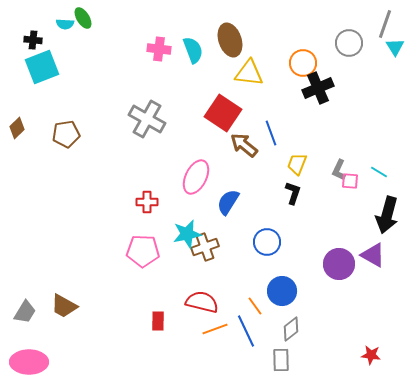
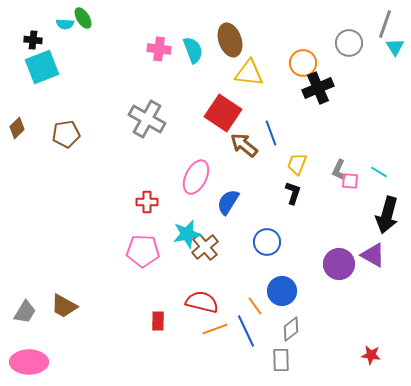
brown cross at (205, 247): rotated 20 degrees counterclockwise
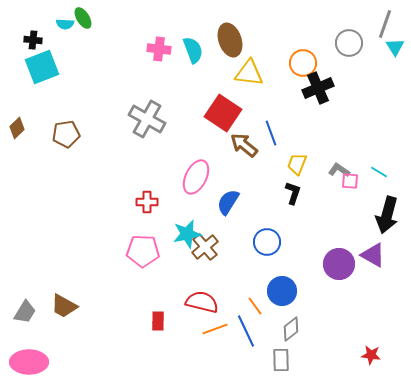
gray L-shape at (339, 170): rotated 100 degrees clockwise
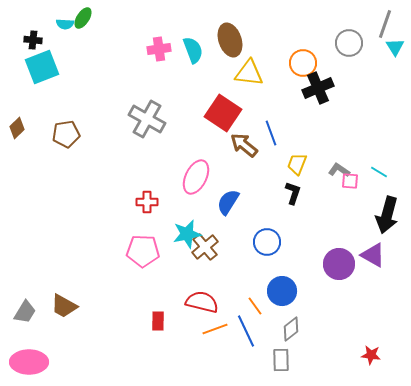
green ellipse at (83, 18): rotated 65 degrees clockwise
pink cross at (159, 49): rotated 15 degrees counterclockwise
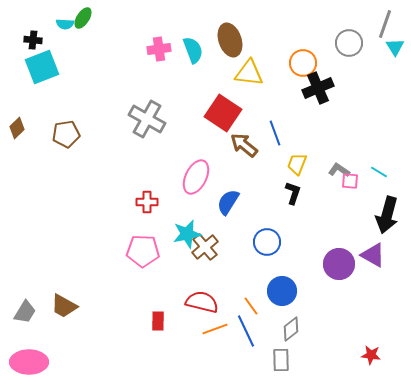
blue line at (271, 133): moved 4 px right
orange line at (255, 306): moved 4 px left
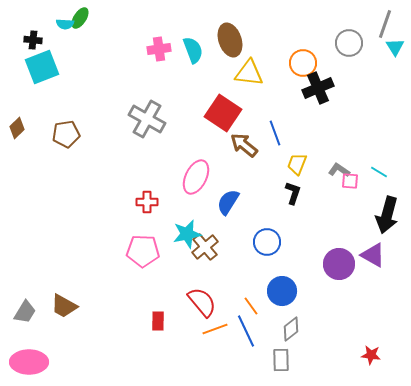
green ellipse at (83, 18): moved 3 px left
red semicircle at (202, 302): rotated 36 degrees clockwise
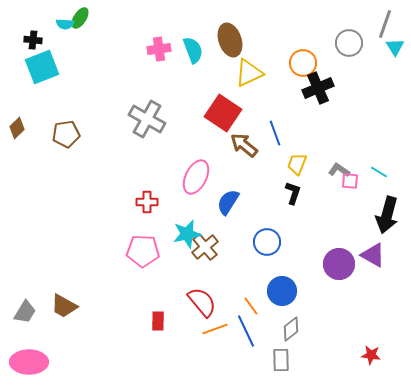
yellow triangle at (249, 73): rotated 32 degrees counterclockwise
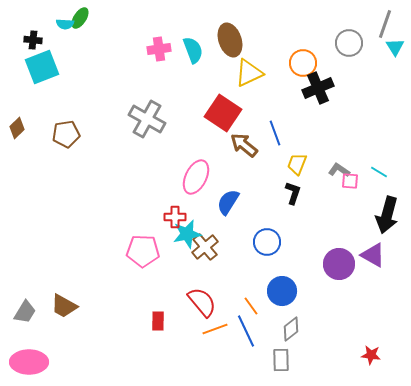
red cross at (147, 202): moved 28 px right, 15 px down
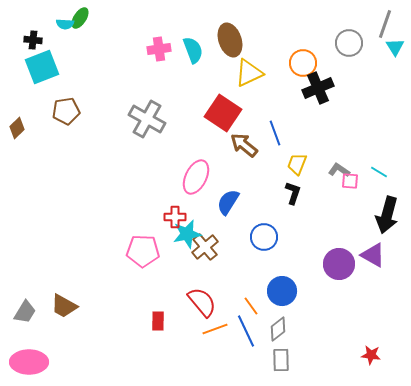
brown pentagon at (66, 134): moved 23 px up
blue circle at (267, 242): moved 3 px left, 5 px up
gray diamond at (291, 329): moved 13 px left
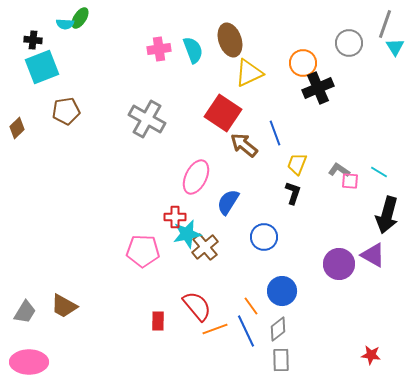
red semicircle at (202, 302): moved 5 px left, 4 px down
